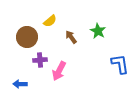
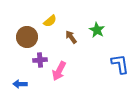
green star: moved 1 px left, 1 px up
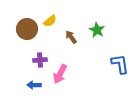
brown circle: moved 8 px up
pink arrow: moved 1 px right, 3 px down
blue arrow: moved 14 px right, 1 px down
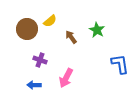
purple cross: rotated 24 degrees clockwise
pink arrow: moved 6 px right, 4 px down
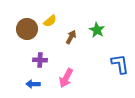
brown arrow: rotated 64 degrees clockwise
purple cross: rotated 16 degrees counterclockwise
blue arrow: moved 1 px left, 1 px up
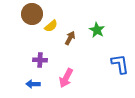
yellow semicircle: moved 1 px right, 5 px down
brown circle: moved 5 px right, 15 px up
brown arrow: moved 1 px left, 1 px down
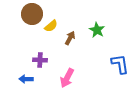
pink arrow: moved 1 px right
blue arrow: moved 7 px left, 5 px up
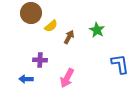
brown circle: moved 1 px left, 1 px up
brown arrow: moved 1 px left, 1 px up
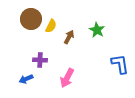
brown circle: moved 6 px down
yellow semicircle: rotated 24 degrees counterclockwise
blue arrow: rotated 24 degrees counterclockwise
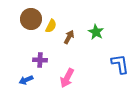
green star: moved 1 px left, 2 px down
blue arrow: moved 1 px down
